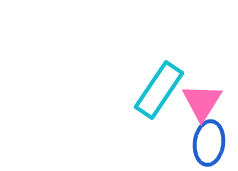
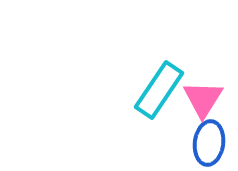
pink triangle: moved 1 px right, 3 px up
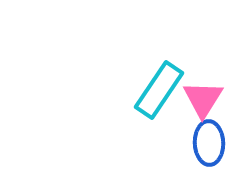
blue ellipse: rotated 9 degrees counterclockwise
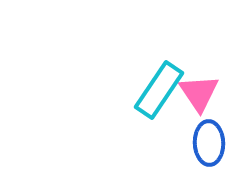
pink triangle: moved 4 px left, 6 px up; rotated 6 degrees counterclockwise
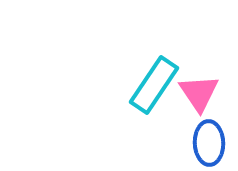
cyan rectangle: moved 5 px left, 5 px up
